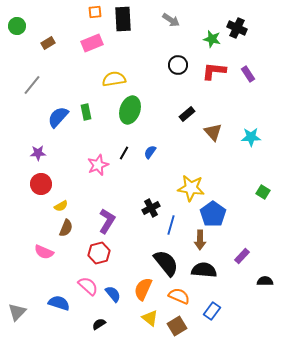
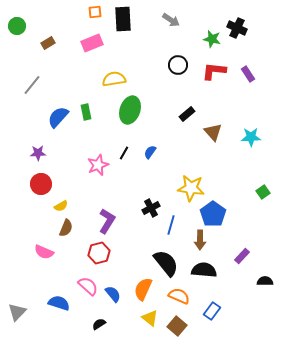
green square at (263, 192): rotated 24 degrees clockwise
brown square at (177, 326): rotated 18 degrees counterclockwise
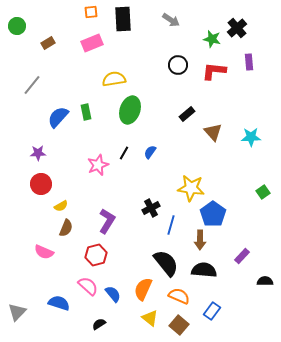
orange square at (95, 12): moved 4 px left
black cross at (237, 28): rotated 24 degrees clockwise
purple rectangle at (248, 74): moved 1 px right, 12 px up; rotated 28 degrees clockwise
red hexagon at (99, 253): moved 3 px left, 2 px down
brown square at (177, 326): moved 2 px right, 1 px up
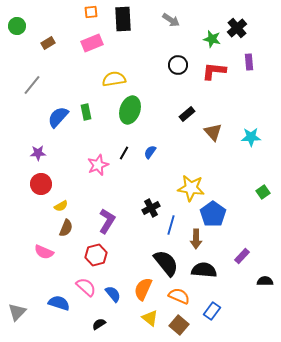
brown arrow at (200, 240): moved 4 px left, 1 px up
pink semicircle at (88, 286): moved 2 px left, 1 px down
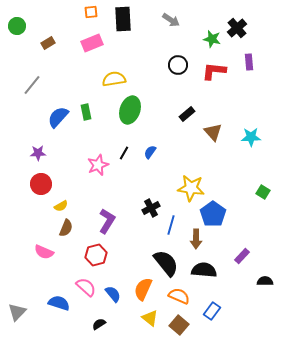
green square at (263, 192): rotated 24 degrees counterclockwise
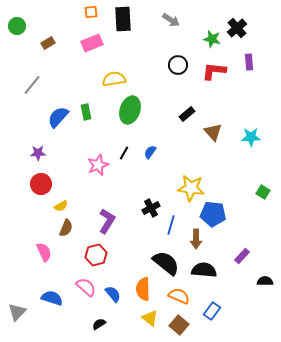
blue pentagon at (213, 214): rotated 30 degrees counterclockwise
pink semicircle at (44, 252): rotated 138 degrees counterclockwise
black semicircle at (166, 263): rotated 12 degrees counterclockwise
orange semicircle at (143, 289): rotated 25 degrees counterclockwise
blue semicircle at (59, 303): moved 7 px left, 5 px up
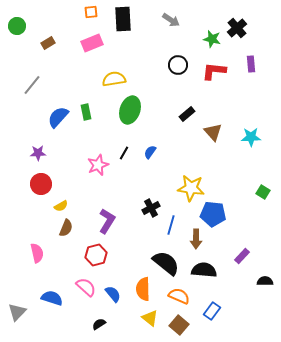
purple rectangle at (249, 62): moved 2 px right, 2 px down
pink semicircle at (44, 252): moved 7 px left, 1 px down; rotated 12 degrees clockwise
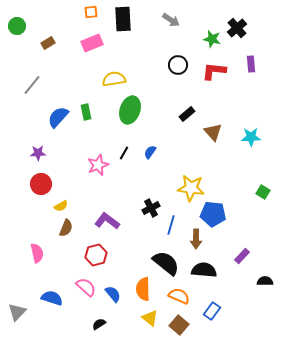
purple L-shape at (107, 221): rotated 85 degrees counterclockwise
